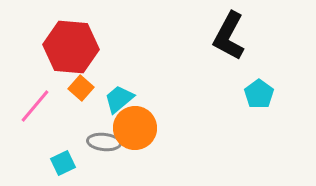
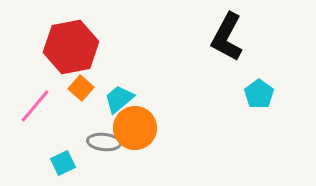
black L-shape: moved 2 px left, 1 px down
red hexagon: rotated 16 degrees counterclockwise
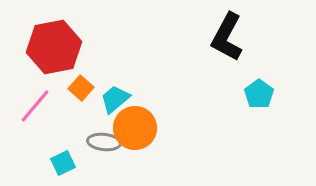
red hexagon: moved 17 px left
cyan trapezoid: moved 4 px left
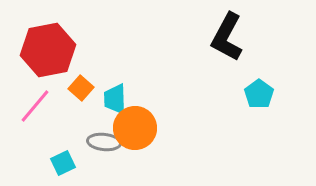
red hexagon: moved 6 px left, 3 px down
cyan trapezoid: rotated 52 degrees counterclockwise
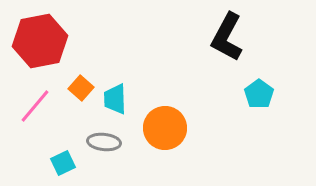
red hexagon: moved 8 px left, 9 px up
orange circle: moved 30 px right
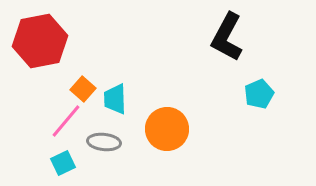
orange square: moved 2 px right, 1 px down
cyan pentagon: rotated 12 degrees clockwise
pink line: moved 31 px right, 15 px down
orange circle: moved 2 px right, 1 px down
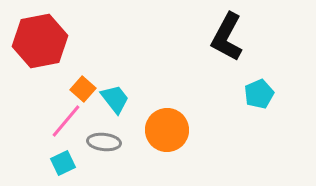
cyan trapezoid: rotated 144 degrees clockwise
orange circle: moved 1 px down
